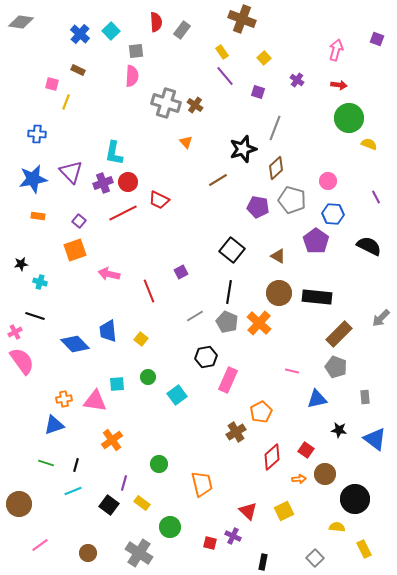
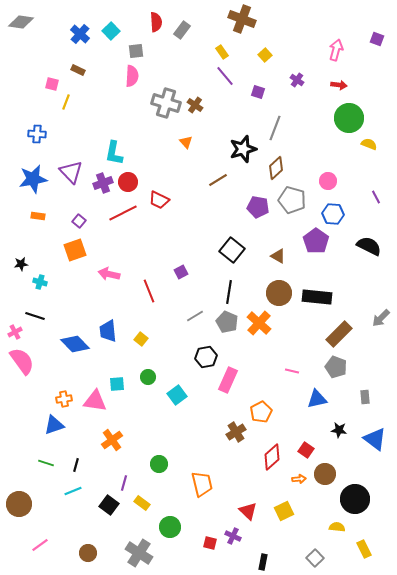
yellow square at (264, 58): moved 1 px right, 3 px up
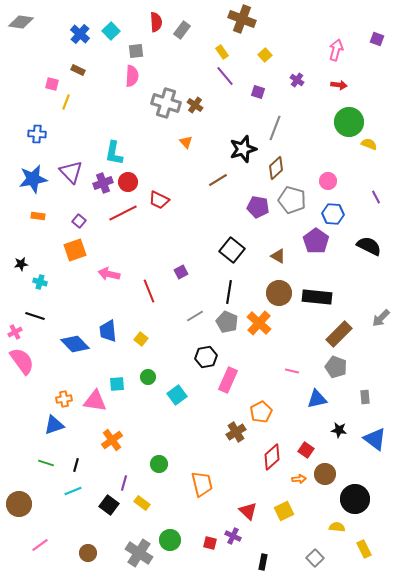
green circle at (349, 118): moved 4 px down
green circle at (170, 527): moved 13 px down
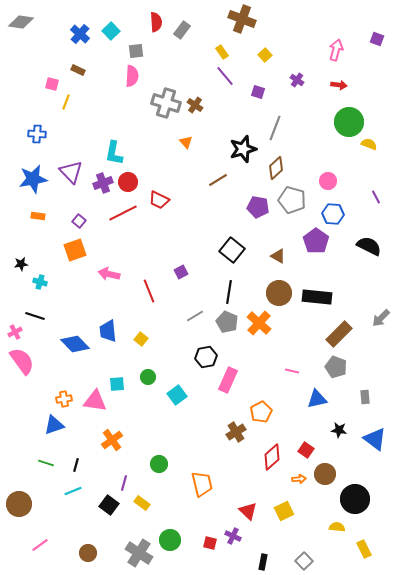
gray square at (315, 558): moved 11 px left, 3 px down
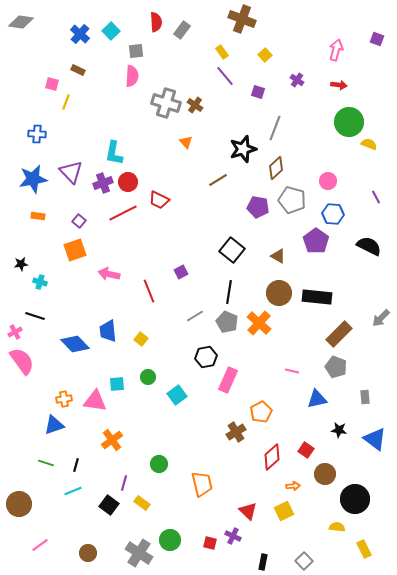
orange arrow at (299, 479): moved 6 px left, 7 px down
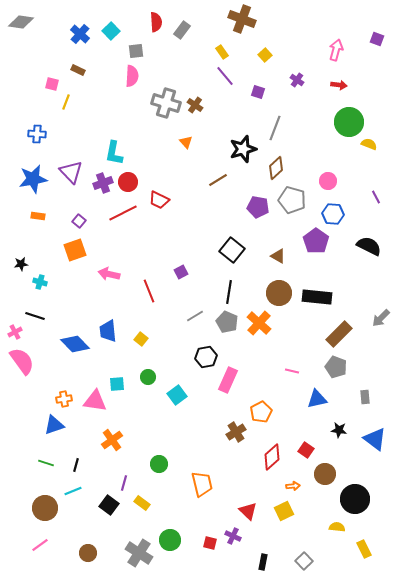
brown circle at (19, 504): moved 26 px right, 4 px down
